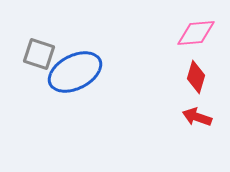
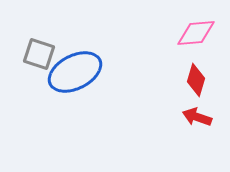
red diamond: moved 3 px down
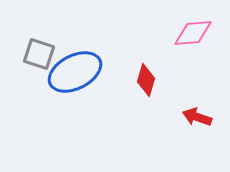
pink diamond: moved 3 px left
red diamond: moved 50 px left
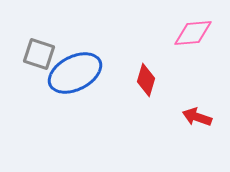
blue ellipse: moved 1 px down
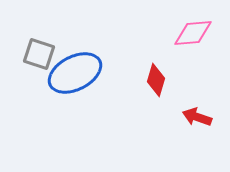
red diamond: moved 10 px right
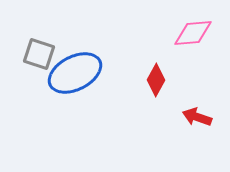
red diamond: rotated 12 degrees clockwise
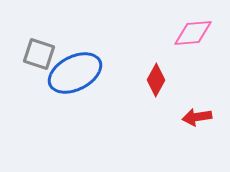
red arrow: rotated 28 degrees counterclockwise
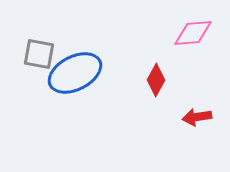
gray square: rotated 8 degrees counterclockwise
